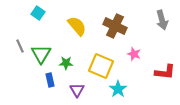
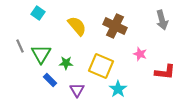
pink star: moved 6 px right
blue rectangle: rotated 32 degrees counterclockwise
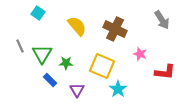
gray arrow: rotated 18 degrees counterclockwise
brown cross: moved 3 px down
green triangle: moved 1 px right
yellow square: moved 1 px right
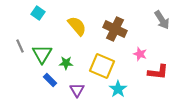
red L-shape: moved 7 px left
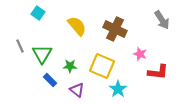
green star: moved 4 px right, 3 px down
purple triangle: rotated 21 degrees counterclockwise
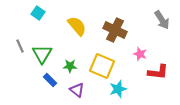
brown cross: moved 1 px down
cyan star: rotated 18 degrees clockwise
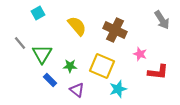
cyan square: rotated 24 degrees clockwise
gray line: moved 3 px up; rotated 16 degrees counterclockwise
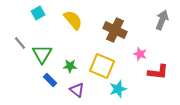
gray arrow: rotated 126 degrees counterclockwise
yellow semicircle: moved 4 px left, 6 px up
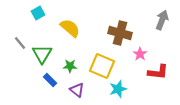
yellow semicircle: moved 3 px left, 8 px down; rotated 10 degrees counterclockwise
brown cross: moved 5 px right, 3 px down; rotated 10 degrees counterclockwise
pink star: rotated 16 degrees clockwise
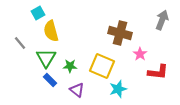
yellow semicircle: moved 19 px left, 3 px down; rotated 145 degrees counterclockwise
green triangle: moved 4 px right, 4 px down
